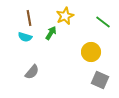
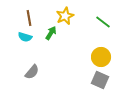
yellow circle: moved 10 px right, 5 px down
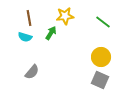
yellow star: rotated 18 degrees clockwise
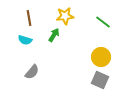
green arrow: moved 3 px right, 2 px down
cyan semicircle: moved 3 px down
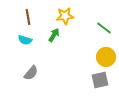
brown line: moved 1 px left, 1 px up
green line: moved 1 px right, 6 px down
yellow circle: moved 5 px right
gray semicircle: moved 1 px left, 1 px down
gray square: rotated 36 degrees counterclockwise
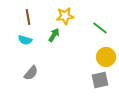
green line: moved 4 px left
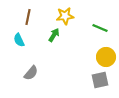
brown line: rotated 21 degrees clockwise
green line: rotated 14 degrees counterclockwise
cyan semicircle: moved 6 px left; rotated 48 degrees clockwise
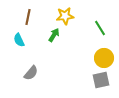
green line: rotated 35 degrees clockwise
yellow circle: moved 2 px left, 1 px down
gray square: moved 1 px right
